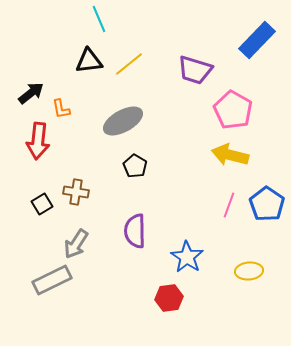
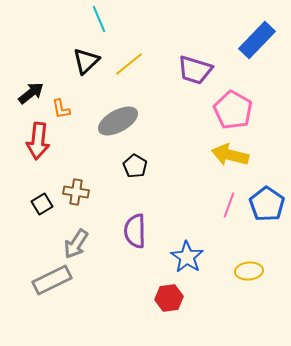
black triangle: moved 3 px left; rotated 36 degrees counterclockwise
gray ellipse: moved 5 px left
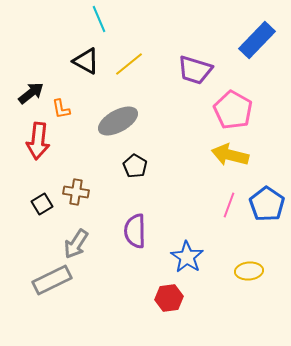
black triangle: rotated 48 degrees counterclockwise
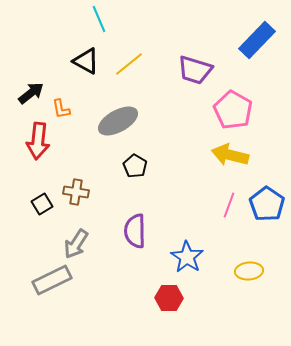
red hexagon: rotated 8 degrees clockwise
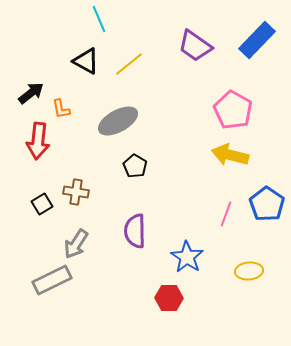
purple trapezoid: moved 24 px up; rotated 18 degrees clockwise
pink line: moved 3 px left, 9 px down
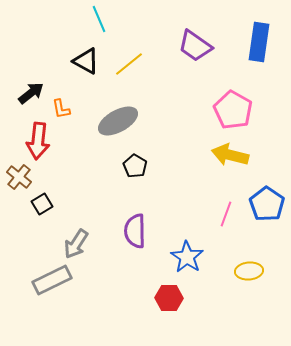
blue rectangle: moved 2 px right, 2 px down; rotated 36 degrees counterclockwise
brown cross: moved 57 px left, 15 px up; rotated 30 degrees clockwise
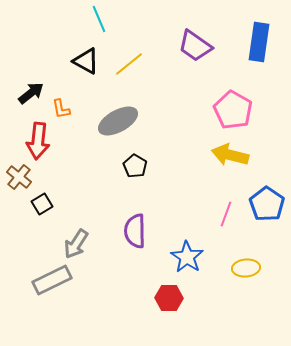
yellow ellipse: moved 3 px left, 3 px up
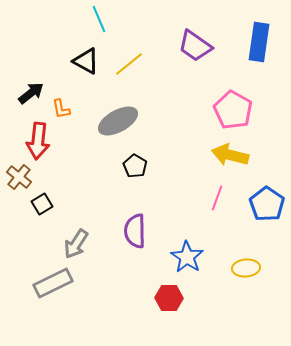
pink line: moved 9 px left, 16 px up
gray rectangle: moved 1 px right, 3 px down
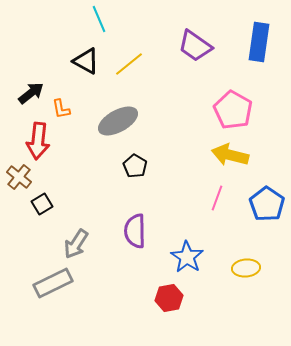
red hexagon: rotated 12 degrees counterclockwise
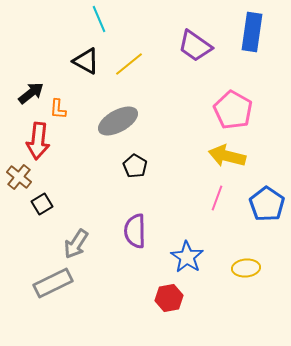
blue rectangle: moved 7 px left, 10 px up
orange L-shape: moved 3 px left; rotated 15 degrees clockwise
yellow arrow: moved 3 px left, 1 px down
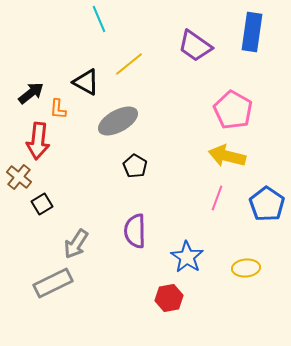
black triangle: moved 21 px down
